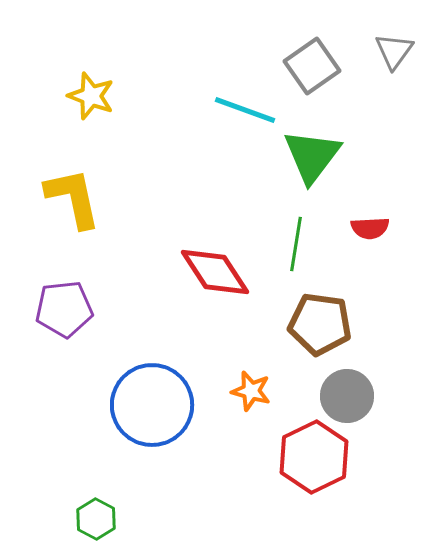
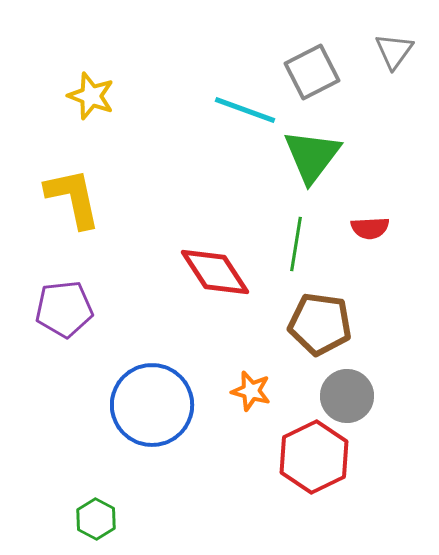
gray square: moved 6 px down; rotated 8 degrees clockwise
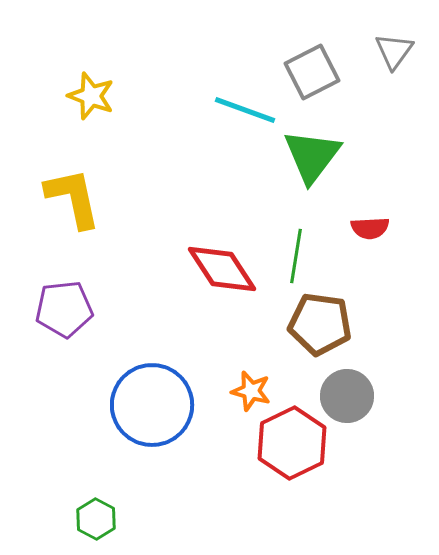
green line: moved 12 px down
red diamond: moved 7 px right, 3 px up
red hexagon: moved 22 px left, 14 px up
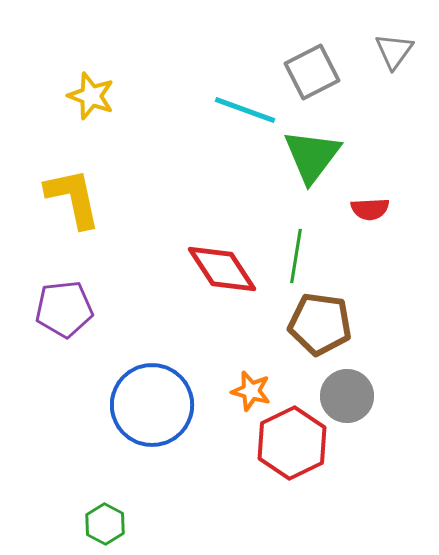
red semicircle: moved 19 px up
green hexagon: moved 9 px right, 5 px down
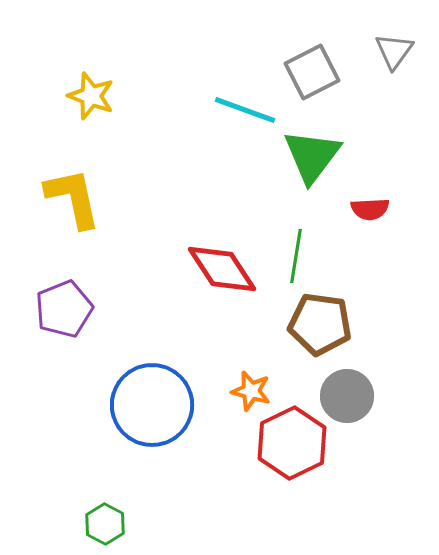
purple pentagon: rotated 16 degrees counterclockwise
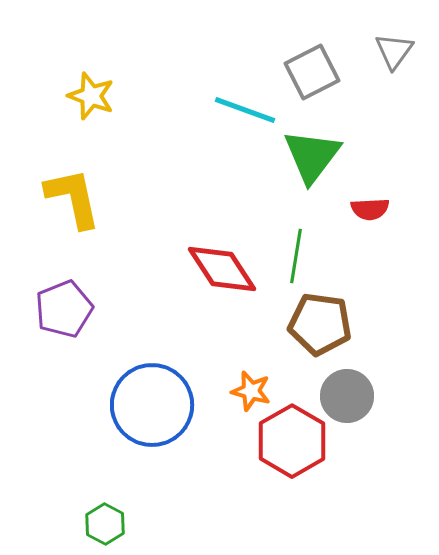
red hexagon: moved 2 px up; rotated 4 degrees counterclockwise
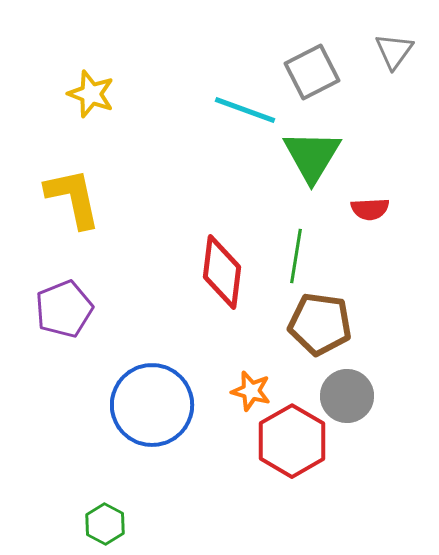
yellow star: moved 2 px up
green triangle: rotated 6 degrees counterclockwise
red diamond: moved 3 px down; rotated 40 degrees clockwise
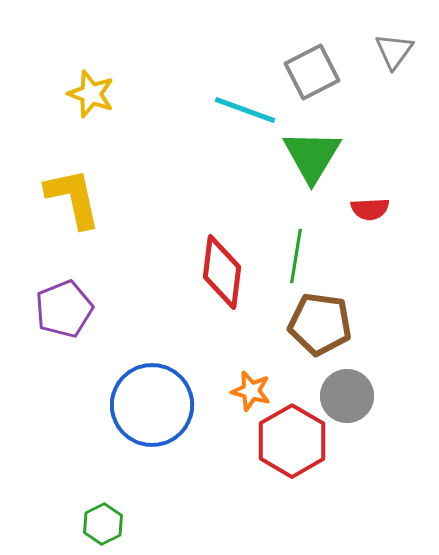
green hexagon: moved 2 px left; rotated 6 degrees clockwise
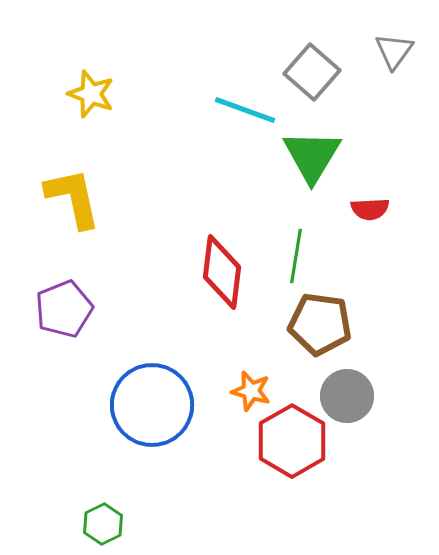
gray square: rotated 22 degrees counterclockwise
